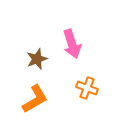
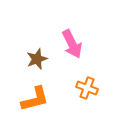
pink arrow: rotated 8 degrees counterclockwise
orange L-shape: rotated 16 degrees clockwise
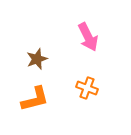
pink arrow: moved 16 px right, 7 px up
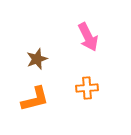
orange cross: rotated 25 degrees counterclockwise
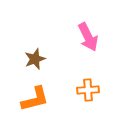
brown star: moved 2 px left
orange cross: moved 1 px right, 2 px down
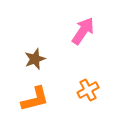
pink arrow: moved 5 px left, 6 px up; rotated 120 degrees counterclockwise
orange cross: rotated 25 degrees counterclockwise
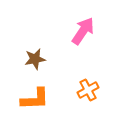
brown star: rotated 10 degrees clockwise
orange L-shape: rotated 12 degrees clockwise
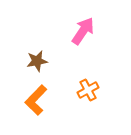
brown star: moved 2 px right, 2 px down
orange L-shape: moved 1 px right, 1 px down; rotated 136 degrees clockwise
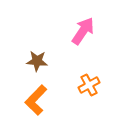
brown star: rotated 15 degrees clockwise
orange cross: moved 1 px right, 5 px up
